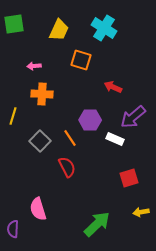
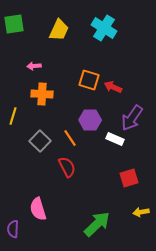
orange square: moved 8 px right, 20 px down
purple arrow: moved 1 px left, 1 px down; rotated 16 degrees counterclockwise
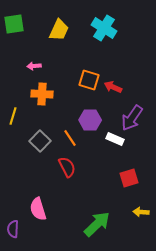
yellow arrow: rotated 14 degrees clockwise
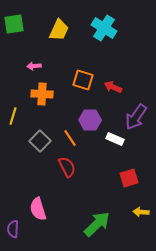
orange square: moved 6 px left
purple arrow: moved 4 px right, 1 px up
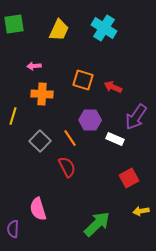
red square: rotated 12 degrees counterclockwise
yellow arrow: moved 1 px up; rotated 14 degrees counterclockwise
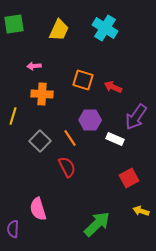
cyan cross: moved 1 px right
yellow arrow: rotated 28 degrees clockwise
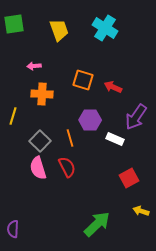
yellow trapezoid: rotated 45 degrees counterclockwise
orange line: rotated 18 degrees clockwise
pink semicircle: moved 41 px up
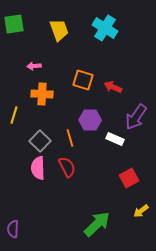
yellow line: moved 1 px right, 1 px up
pink semicircle: rotated 15 degrees clockwise
yellow arrow: rotated 56 degrees counterclockwise
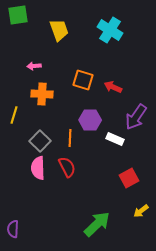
green square: moved 4 px right, 9 px up
cyan cross: moved 5 px right, 2 px down
orange line: rotated 18 degrees clockwise
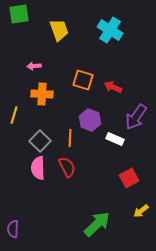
green square: moved 1 px right, 1 px up
purple hexagon: rotated 20 degrees clockwise
